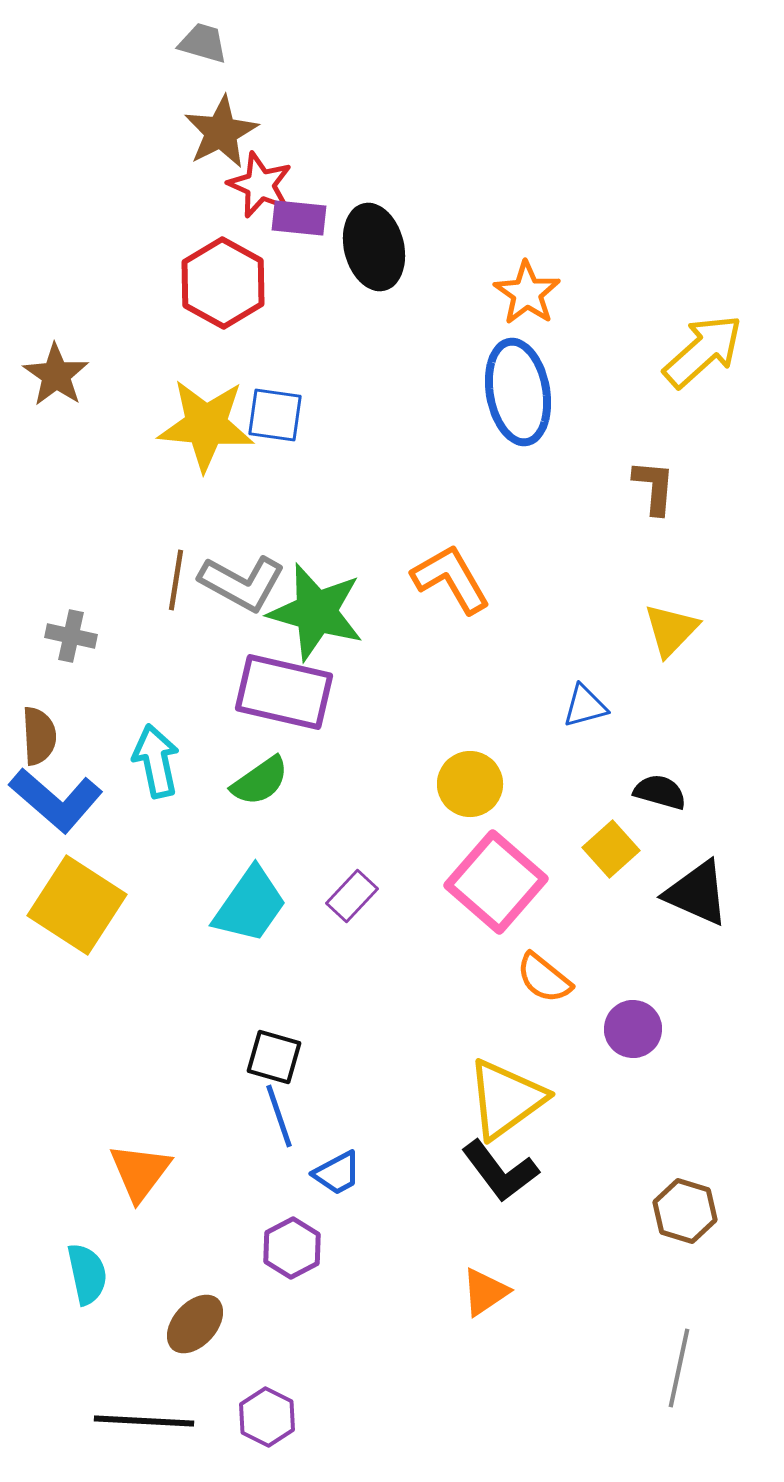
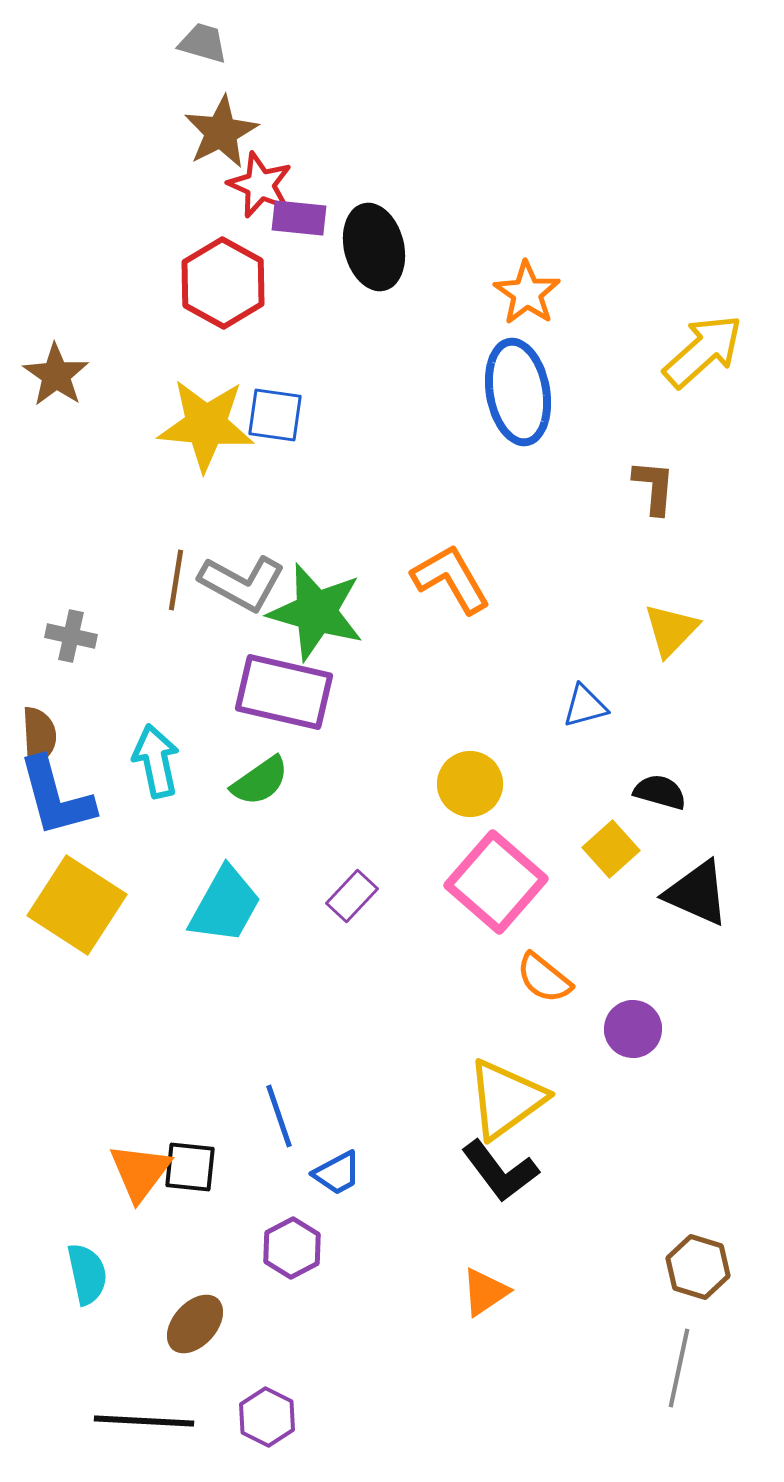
blue L-shape at (56, 800): moved 3 px up; rotated 34 degrees clockwise
cyan trapezoid at (250, 905): moved 25 px left; rotated 6 degrees counterclockwise
black square at (274, 1057): moved 84 px left, 110 px down; rotated 10 degrees counterclockwise
brown hexagon at (685, 1211): moved 13 px right, 56 px down
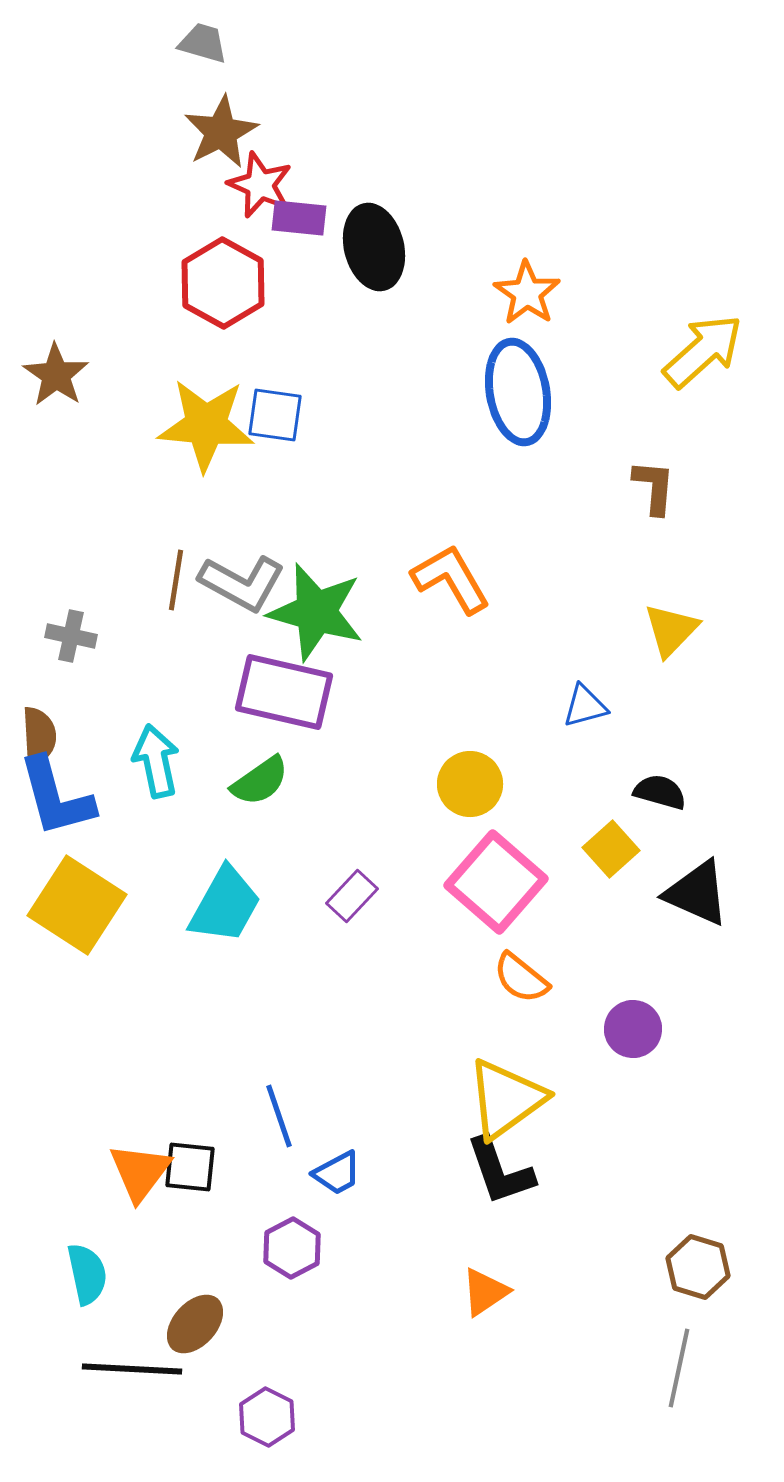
orange semicircle at (544, 978): moved 23 px left
black L-shape at (500, 1171): rotated 18 degrees clockwise
black line at (144, 1421): moved 12 px left, 52 px up
